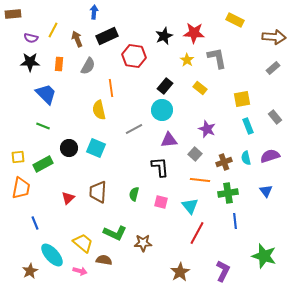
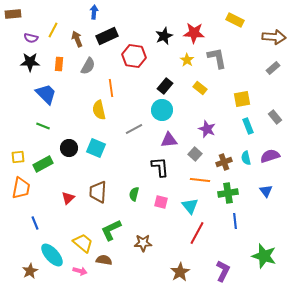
green L-shape at (115, 233): moved 4 px left, 3 px up; rotated 130 degrees clockwise
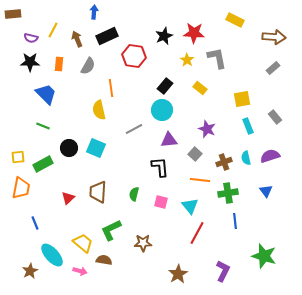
brown star at (180, 272): moved 2 px left, 2 px down
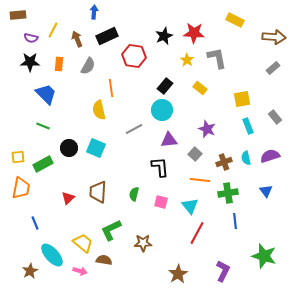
brown rectangle at (13, 14): moved 5 px right, 1 px down
